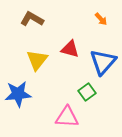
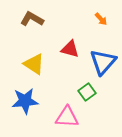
yellow triangle: moved 3 px left, 4 px down; rotated 35 degrees counterclockwise
blue star: moved 7 px right, 7 px down
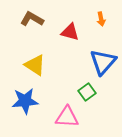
orange arrow: rotated 32 degrees clockwise
red triangle: moved 17 px up
yellow triangle: moved 1 px right, 1 px down
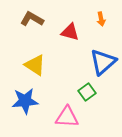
blue triangle: rotated 8 degrees clockwise
